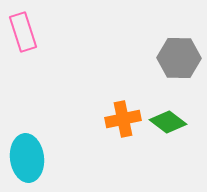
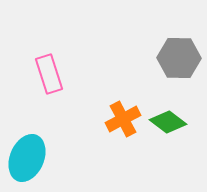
pink rectangle: moved 26 px right, 42 px down
orange cross: rotated 16 degrees counterclockwise
cyan ellipse: rotated 30 degrees clockwise
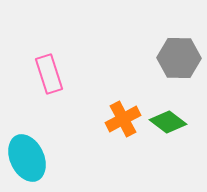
cyan ellipse: rotated 48 degrees counterclockwise
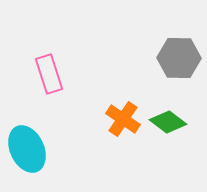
orange cross: rotated 28 degrees counterclockwise
cyan ellipse: moved 9 px up
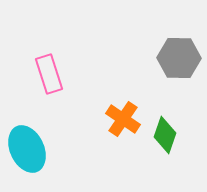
green diamond: moved 3 px left, 13 px down; rotated 72 degrees clockwise
